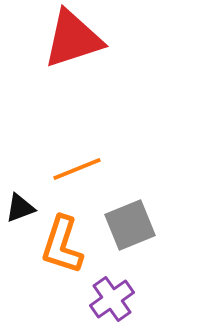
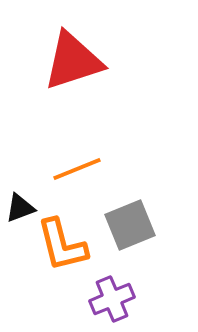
red triangle: moved 22 px down
orange L-shape: rotated 32 degrees counterclockwise
purple cross: rotated 12 degrees clockwise
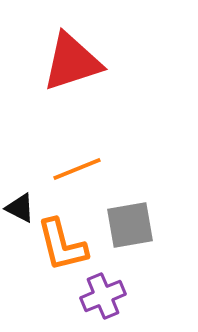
red triangle: moved 1 px left, 1 px down
black triangle: rotated 48 degrees clockwise
gray square: rotated 12 degrees clockwise
purple cross: moved 9 px left, 3 px up
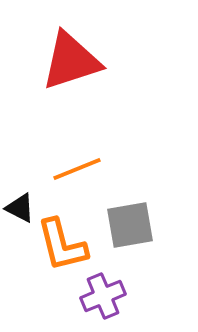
red triangle: moved 1 px left, 1 px up
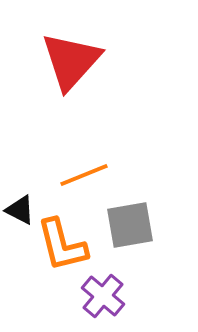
red triangle: rotated 30 degrees counterclockwise
orange line: moved 7 px right, 6 px down
black triangle: moved 2 px down
purple cross: rotated 27 degrees counterclockwise
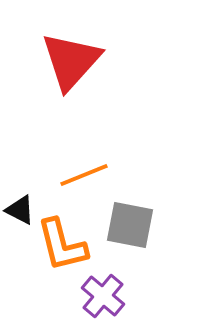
gray square: rotated 21 degrees clockwise
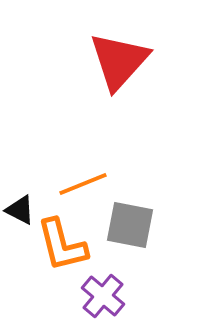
red triangle: moved 48 px right
orange line: moved 1 px left, 9 px down
